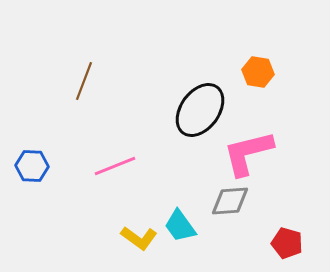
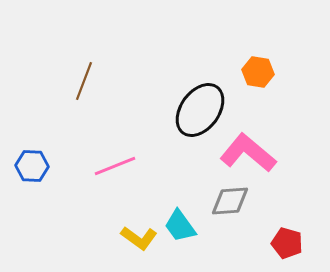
pink L-shape: rotated 54 degrees clockwise
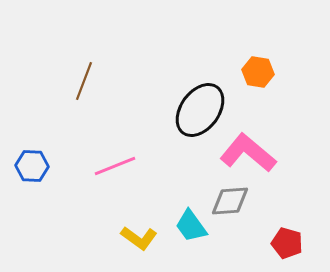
cyan trapezoid: moved 11 px right
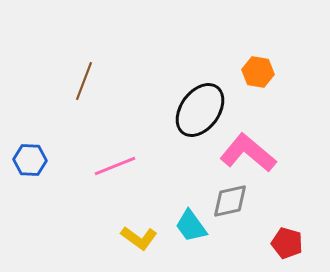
blue hexagon: moved 2 px left, 6 px up
gray diamond: rotated 9 degrees counterclockwise
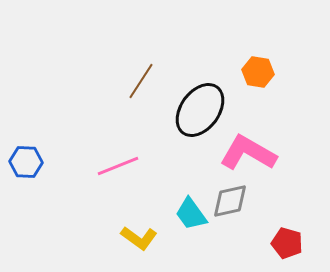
brown line: moved 57 px right; rotated 12 degrees clockwise
pink L-shape: rotated 10 degrees counterclockwise
blue hexagon: moved 4 px left, 2 px down
pink line: moved 3 px right
cyan trapezoid: moved 12 px up
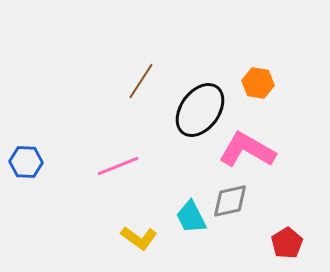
orange hexagon: moved 11 px down
pink L-shape: moved 1 px left, 3 px up
cyan trapezoid: moved 3 px down; rotated 9 degrees clockwise
red pentagon: rotated 24 degrees clockwise
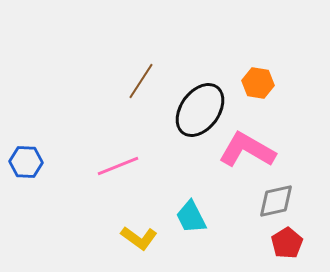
gray diamond: moved 46 px right
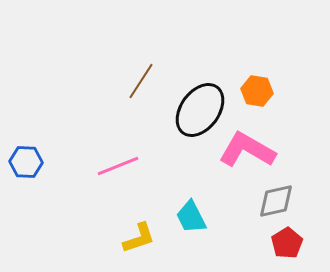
orange hexagon: moved 1 px left, 8 px down
yellow L-shape: rotated 54 degrees counterclockwise
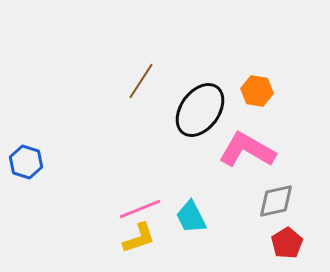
blue hexagon: rotated 16 degrees clockwise
pink line: moved 22 px right, 43 px down
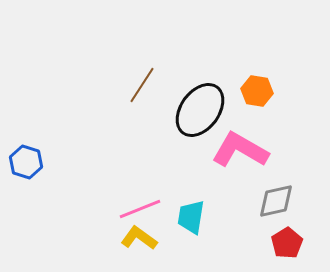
brown line: moved 1 px right, 4 px down
pink L-shape: moved 7 px left
cyan trapezoid: rotated 36 degrees clockwise
yellow L-shape: rotated 126 degrees counterclockwise
